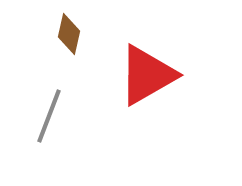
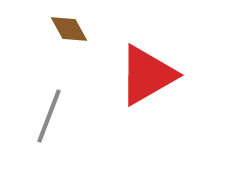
brown diamond: moved 5 px up; rotated 42 degrees counterclockwise
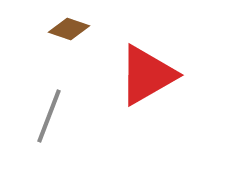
brown diamond: rotated 42 degrees counterclockwise
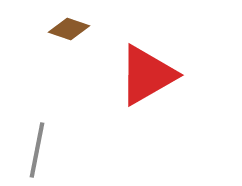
gray line: moved 12 px left, 34 px down; rotated 10 degrees counterclockwise
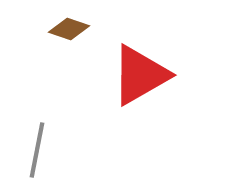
red triangle: moved 7 px left
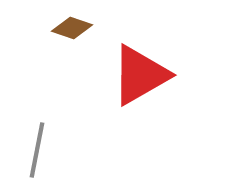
brown diamond: moved 3 px right, 1 px up
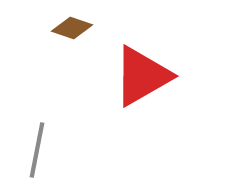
red triangle: moved 2 px right, 1 px down
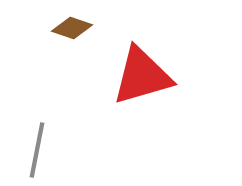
red triangle: rotated 14 degrees clockwise
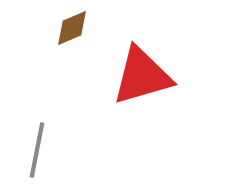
brown diamond: rotated 42 degrees counterclockwise
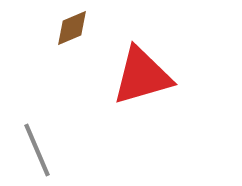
gray line: rotated 34 degrees counterclockwise
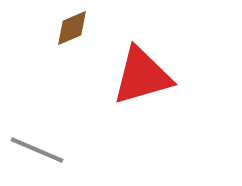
gray line: rotated 44 degrees counterclockwise
